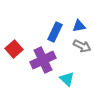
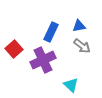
blue rectangle: moved 4 px left
gray arrow: rotated 12 degrees clockwise
cyan triangle: moved 4 px right, 6 px down
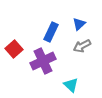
blue triangle: moved 2 px up; rotated 32 degrees counterclockwise
gray arrow: rotated 114 degrees clockwise
purple cross: moved 1 px down
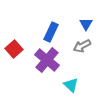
blue triangle: moved 7 px right; rotated 16 degrees counterclockwise
purple cross: moved 4 px right, 1 px up; rotated 25 degrees counterclockwise
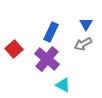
gray arrow: moved 1 px right, 2 px up
purple cross: moved 1 px up
cyan triangle: moved 8 px left; rotated 14 degrees counterclockwise
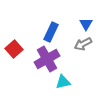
purple cross: rotated 20 degrees clockwise
cyan triangle: moved 3 px up; rotated 42 degrees counterclockwise
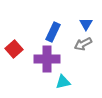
blue rectangle: moved 2 px right
purple cross: rotated 30 degrees clockwise
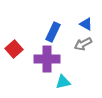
blue triangle: rotated 32 degrees counterclockwise
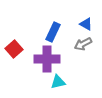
cyan triangle: moved 5 px left
